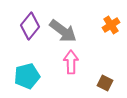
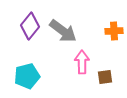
orange cross: moved 3 px right, 6 px down; rotated 30 degrees clockwise
pink arrow: moved 11 px right
brown square: moved 6 px up; rotated 35 degrees counterclockwise
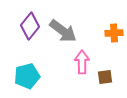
orange cross: moved 2 px down
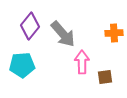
gray arrow: moved 3 px down; rotated 12 degrees clockwise
cyan pentagon: moved 5 px left, 11 px up; rotated 10 degrees clockwise
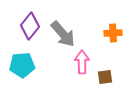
orange cross: moved 1 px left
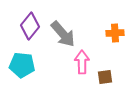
orange cross: moved 2 px right
cyan pentagon: rotated 10 degrees clockwise
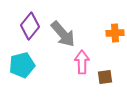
cyan pentagon: rotated 20 degrees counterclockwise
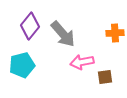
pink arrow: rotated 100 degrees counterclockwise
